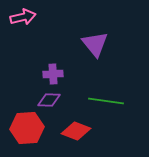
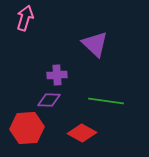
pink arrow: moved 2 px right, 1 px down; rotated 60 degrees counterclockwise
purple triangle: rotated 8 degrees counterclockwise
purple cross: moved 4 px right, 1 px down
red diamond: moved 6 px right, 2 px down; rotated 8 degrees clockwise
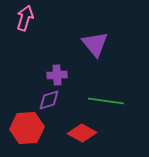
purple triangle: rotated 8 degrees clockwise
purple diamond: rotated 20 degrees counterclockwise
